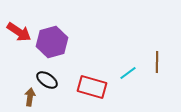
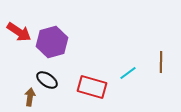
brown line: moved 4 px right
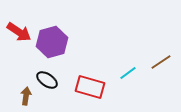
brown line: rotated 55 degrees clockwise
red rectangle: moved 2 px left
brown arrow: moved 4 px left, 1 px up
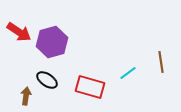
brown line: rotated 65 degrees counterclockwise
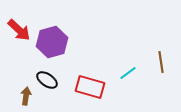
red arrow: moved 2 px up; rotated 10 degrees clockwise
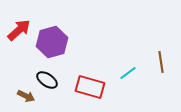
red arrow: rotated 85 degrees counterclockwise
brown arrow: rotated 108 degrees clockwise
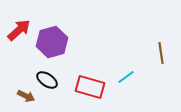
brown line: moved 9 px up
cyan line: moved 2 px left, 4 px down
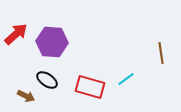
red arrow: moved 3 px left, 4 px down
purple hexagon: rotated 20 degrees clockwise
cyan line: moved 2 px down
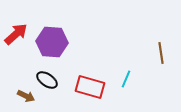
cyan line: rotated 30 degrees counterclockwise
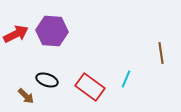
red arrow: rotated 15 degrees clockwise
purple hexagon: moved 11 px up
black ellipse: rotated 15 degrees counterclockwise
red rectangle: rotated 20 degrees clockwise
brown arrow: rotated 18 degrees clockwise
